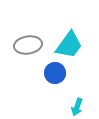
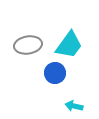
cyan arrow: moved 3 px left, 1 px up; rotated 84 degrees clockwise
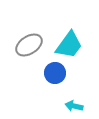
gray ellipse: moved 1 px right; rotated 24 degrees counterclockwise
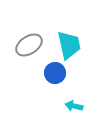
cyan trapezoid: rotated 48 degrees counterclockwise
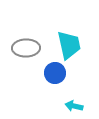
gray ellipse: moved 3 px left, 3 px down; rotated 32 degrees clockwise
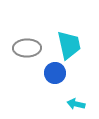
gray ellipse: moved 1 px right
cyan arrow: moved 2 px right, 2 px up
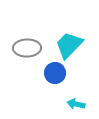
cyan trapezoid: rotated 124 degrees counterclockwise
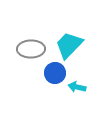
gray ellipse: moved 4 px right, 1 px down
cyan arrow: moved 1 px right, 17 px up
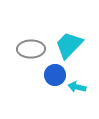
blue circle: moved 2 px down
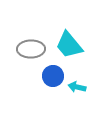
cyan trapezoid: rotated 84 degrees counterclockwise
blue circle: moved 2 px left, 1 px down
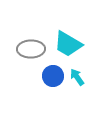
cyan trapezoid: moved 1 px left, 1 px up; rotated 20 degrees counterclockwise
cyan arrow: moved 10 px up; rotated 42 degrees clockwise
